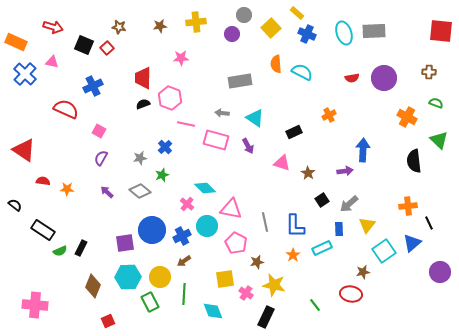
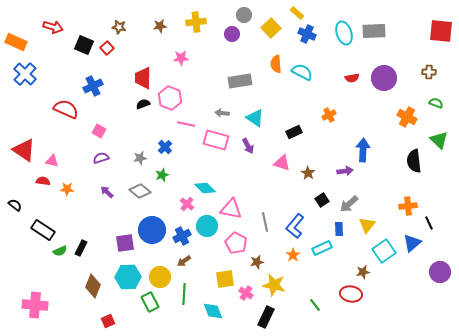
pink triangle at (52, 62): moved 99 px down
purple semicircle at (101, 158): rotated 42 degrees clockwise
blue L-shape at (295, 226): rotated 40 degrees clockwise
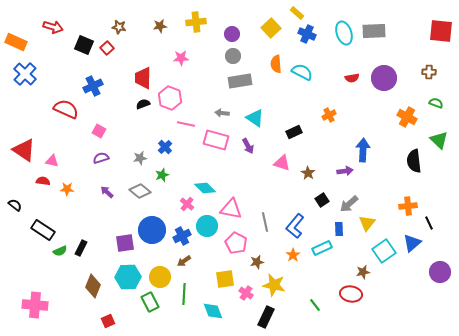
gray circle at (244, 15): moved 11 px left, 41 px down
yellow triangle at (367, 225): moved 2 px up
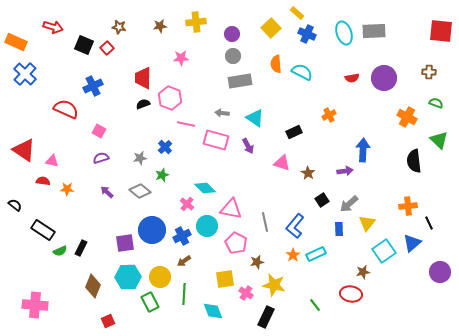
cyan rectangle at (322, 248): moved 6 px left, 6 px down
